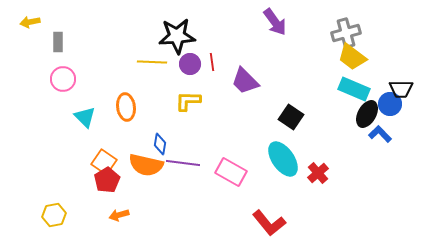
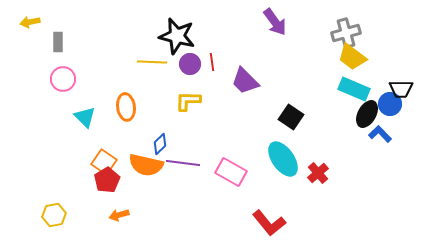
black star: rotated 18 degrees clockwise
blue diamond: rotated 35 degrees clockwise
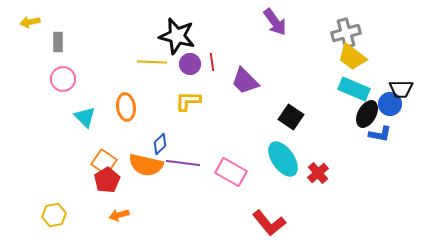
blue L-shape: rotated 145 degrees clockwise
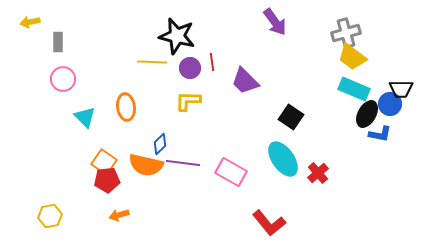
purple circle: moved 4 px down
red pentagon: rotated 25 degrees clockwise
yellow hexagon: moved 4 px left, 1 px down
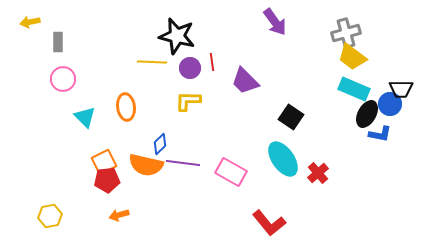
orange square: rotated 30 degrees clockwise
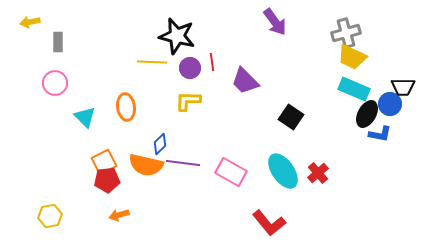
yellow trapezoid: rotated 12 degrees counterclockwise
pink circle: moved 8 px left, 4 px down
black trapezoid: moved 2 px right, 2 px up
cyan ellipse: moved 12 px down
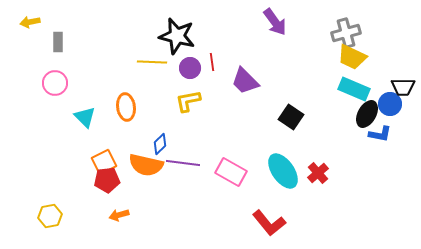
yellow L-shape: rotated 12 degrees counterclockwise
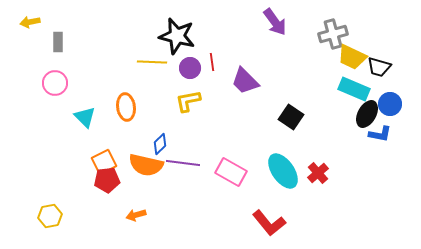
gray cross: moved 13 px left, 1 px down
black trapezoid: moved 24 px left, 20 px up; rotated 15 degrees clockwise
orange arrow: moved 17 px right
